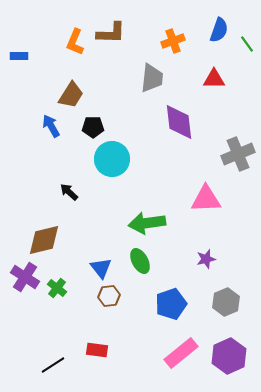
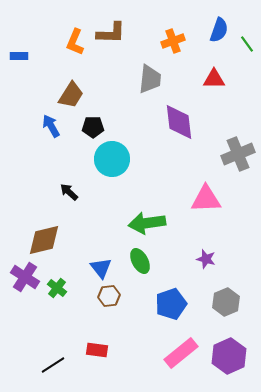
gray trapezoid: moved 2 px left, 1 px down
purple star: rotated 30 degrees clockwise
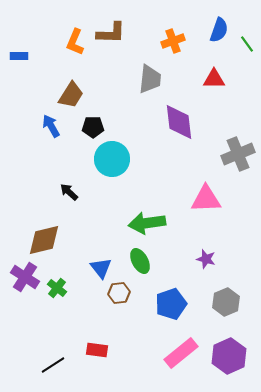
brown hexagon: moved 10 px right, 3 px up
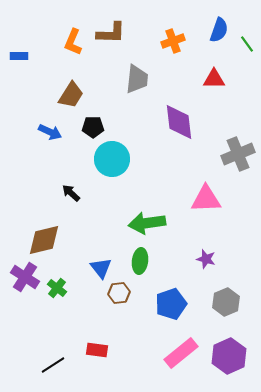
orange L-shape: moved 2 px left
gray trapezoid: moved 13 px left
blue arrow: moved 1 px left, 6 px down; rotated 145 degrees clockwise
black arrow: moved 2 px right, 1 px down
green ellipse: rotated 35 degrees clockwise
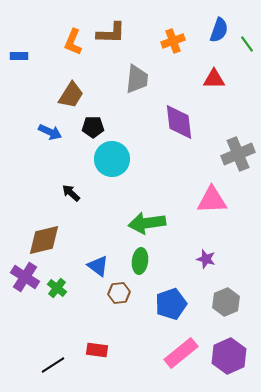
pink triangle: moved 6 px right, 1 px down
blue triangle: moved 3 px left, 2 px up; rotated 15 degrees counterclockwise
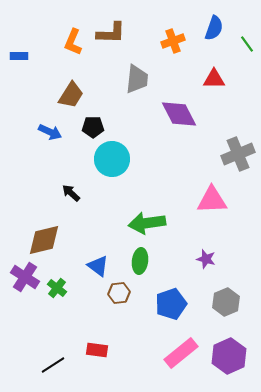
blue semicircle: moved 5 px left, 2 px up
purple diamond: moved 8 px up; rotated 21 degrees counterclockwise
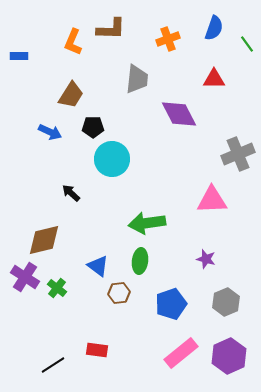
brown L-shape: moved 4 px up
orange cross: moved 5 px left, 2 px up
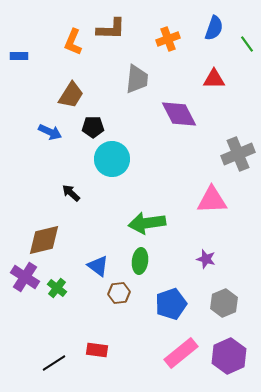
gray hexagon: moved 2 px left, 1 px down
black line: moved 1 px right, 2 px up
